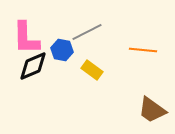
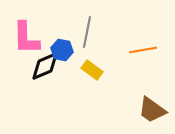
gray line: rotated 52 degrees counterclockwise
orange line: rotated 16 degrees counterclockwise
black diamond: moved 12 px right
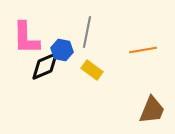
brown trapezoid: rotated 104 degrees counterclockwise
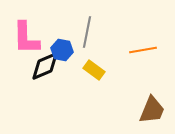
yellow rectangle: moved 2 px right
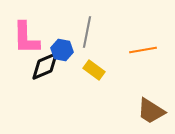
brown trapezoid: moved 1 px left, 1 px down; rotated 100 degrees clockwise
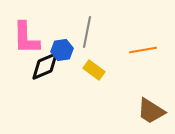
blue hexagon: rotated 20 degrees counterclockwise
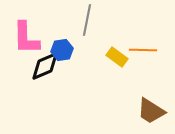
gray line: moved 12 px up
orange line: rotated 12 degrees clockwise
yellow rectangle: moved 23 px right, 13 px up
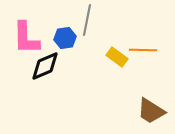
blue hexagon: moved 3 px right, 12 px up
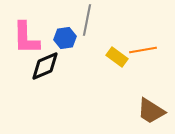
orange line: rotated 12 degrees counterclockwise
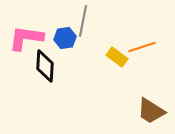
gray line: moved 4 px left, 1 px down
pink L-shape: rotated 99 degrees clockwise
orange line: moved 1 px left, 3 px up; rotated 8 degrees counterclockwise
black diamond: rotated 64 degrees counterclockwise
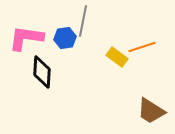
black diamond: moved 3 px left, 6 px down
